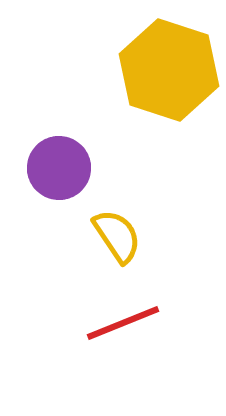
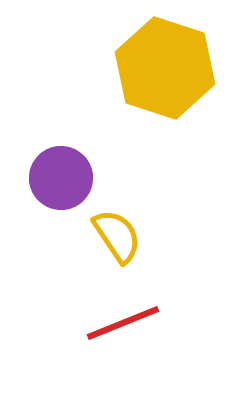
yellow hexagon: moved 4 px left, 2 px up
purple circle: moved 2 px right, 10 px down
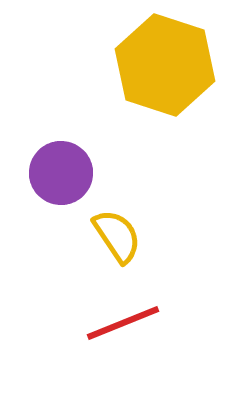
yellow hexagon: moved 3 px up
purple circle: moved 5 px up
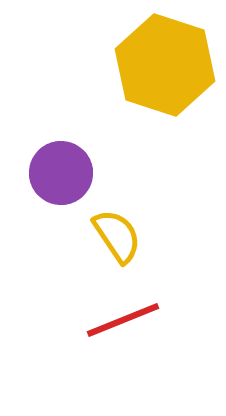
red line: moved 3 px up
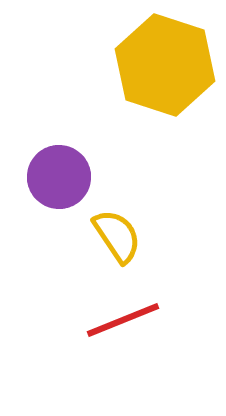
purple circle: moved 2 px left, 4 px down
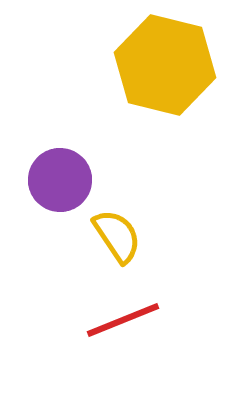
yellow hexagon: rotated 4 degrees counterclockwise
purple circle: moved 1 px right, 3 px down
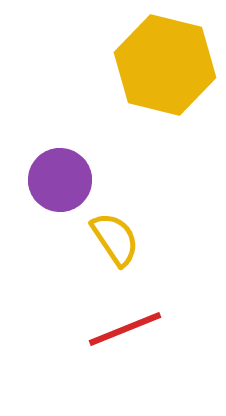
yellow semicircle: moved 2 px left, 3 px down
red line: moved 2 px right, 9 px down
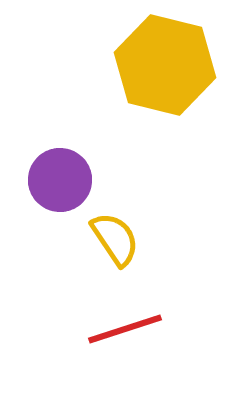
red line: rotated 4 degrees clockwise
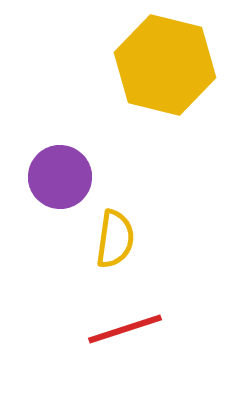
purple circle: moved 3 px up
yellow semicircle: rotated 42 degrees clockwise
